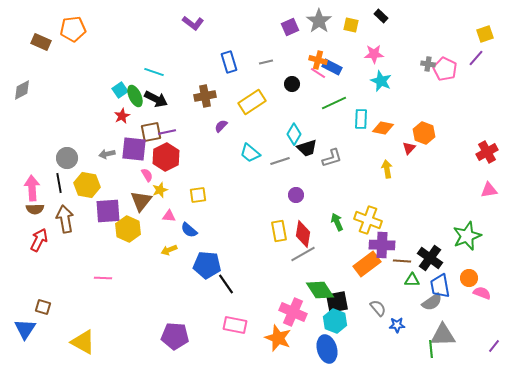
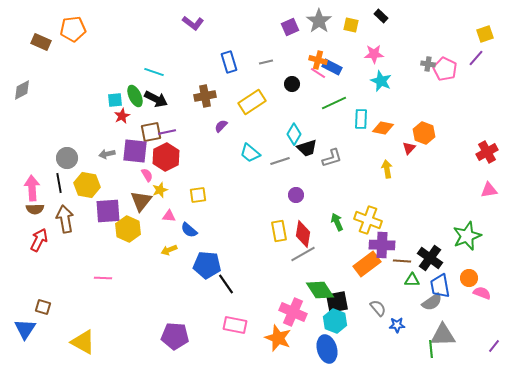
cyan square at (120, 90): moved 5 px left, 10 px down; rotated 28 degrees clockwise
purple square at (134, 149): moved 1 px right, 2 px down
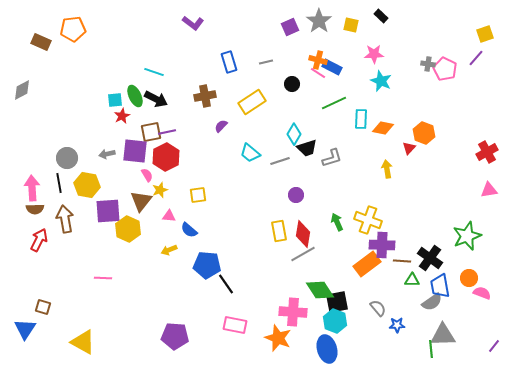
pink cross at (293, 312): rotated 20 degrees counterclockwise
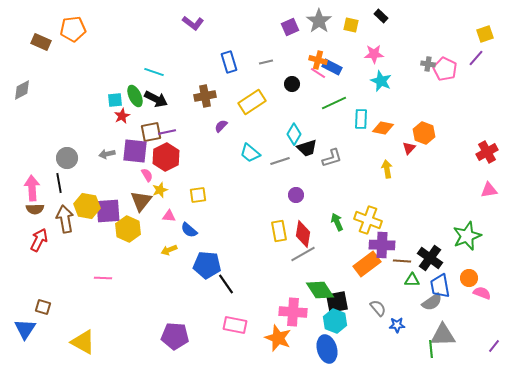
yellow hexagon at (87, 185): moved 21 px down
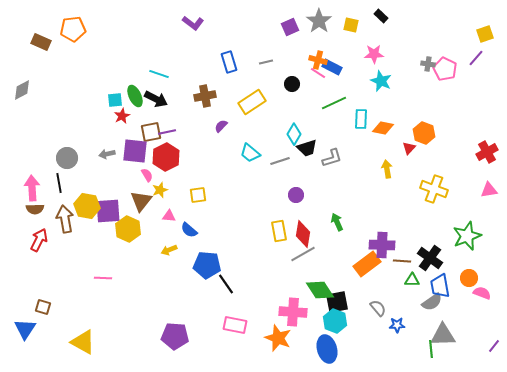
cyan line at (154, 72): moved 5 px right, 2 px down
yellow cross at (368, 220): moved 66 px right, 31 px up
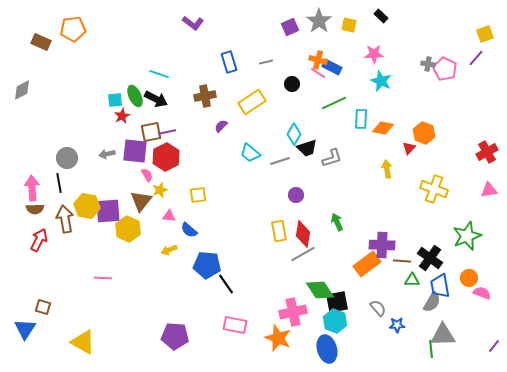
yellow square at (351, 25): moved 2 px left
gray semicircle at (432, 302): rotated 25 degrees counterclockwise
pink cross at (293, 312): rotated 16 degrees counterclockwise
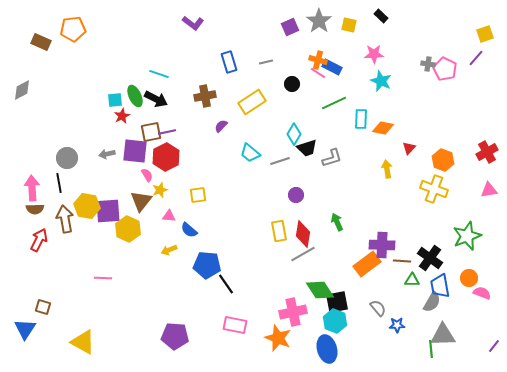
orange hexagon at (424, 133): moved 19 px right, 27 px down
